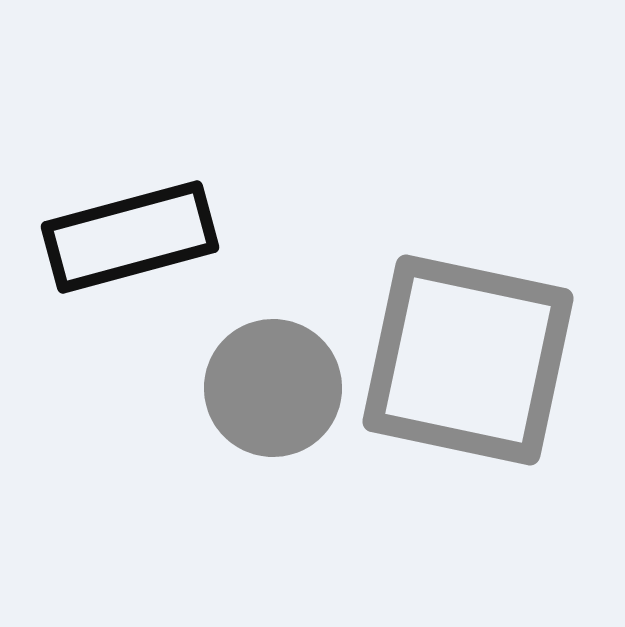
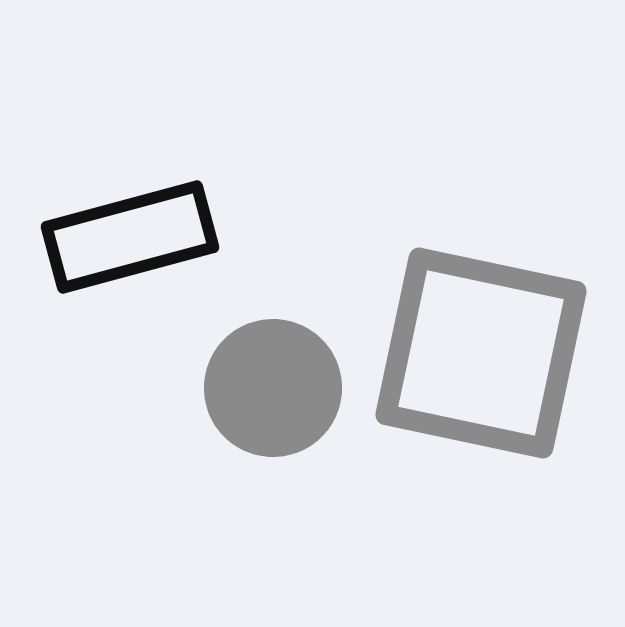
gray square: moved 13 px right, 7 px up
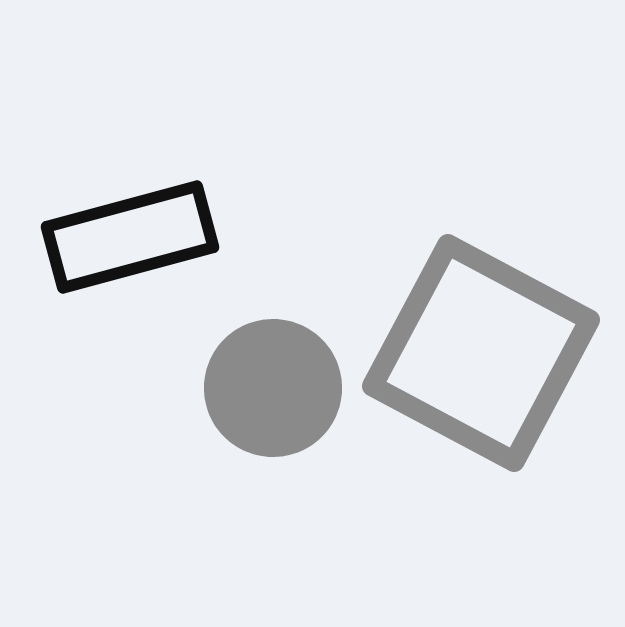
gray square: rotated 16 degrees clockwise
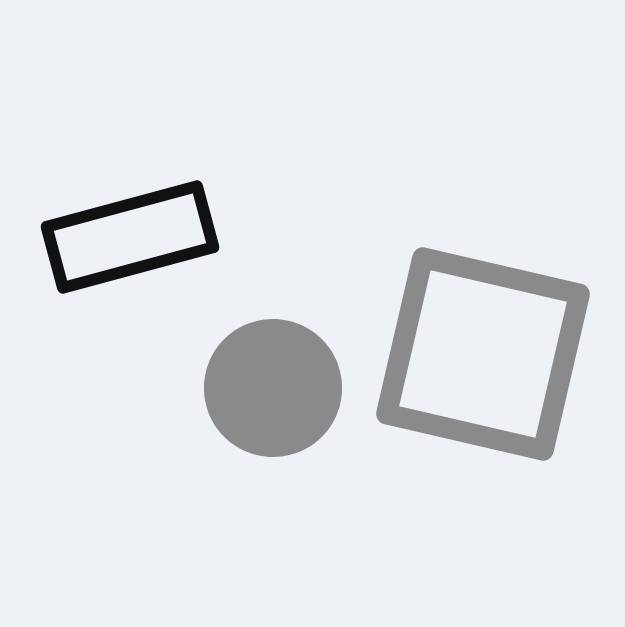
gray square: moved 2 px right, 1 px down; rotated 15 degrees counterclockwise
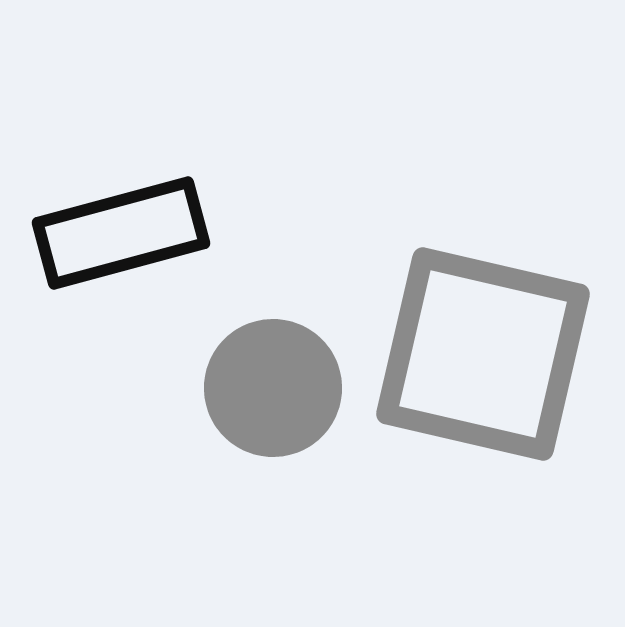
black rectangle: moved 9 px left, 4 px up
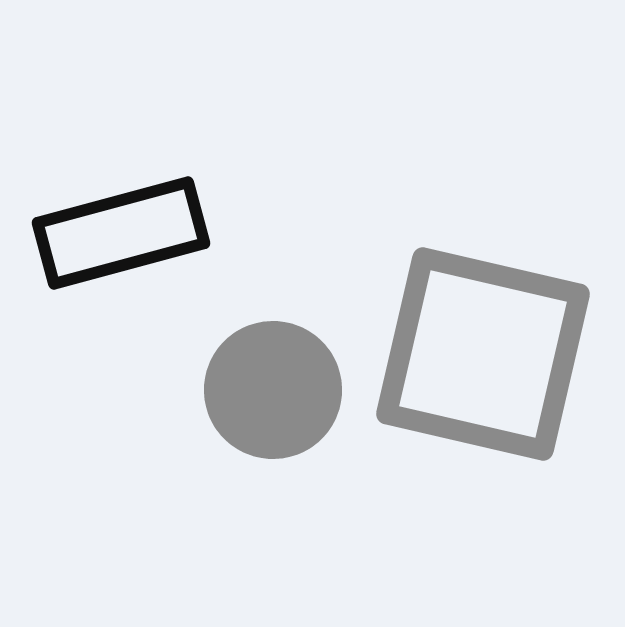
gray circle: moved 2 px down
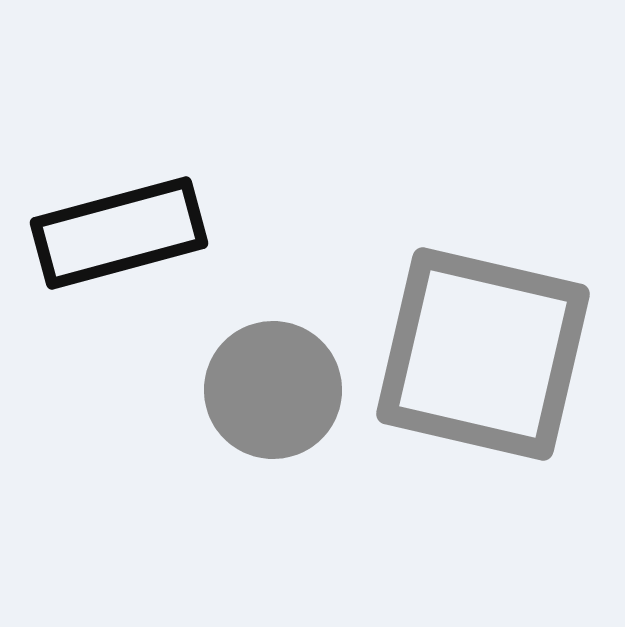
black rectangle: moved 2 px left
